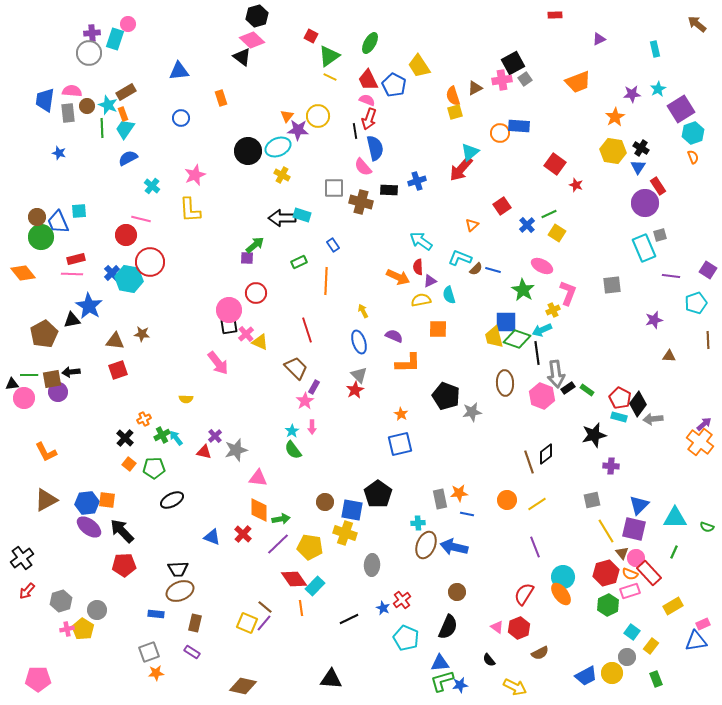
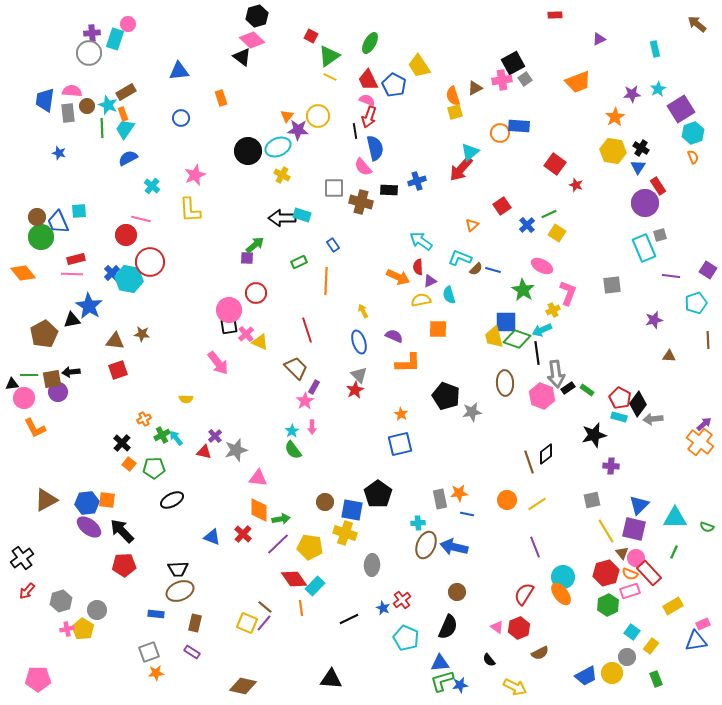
red arrow at (369, 119): moved 2 px up
black cross at (125, 438): moved 3 px left, 5 px down
orange L-shape at (46, 452): moved 11 px left, 24 px up
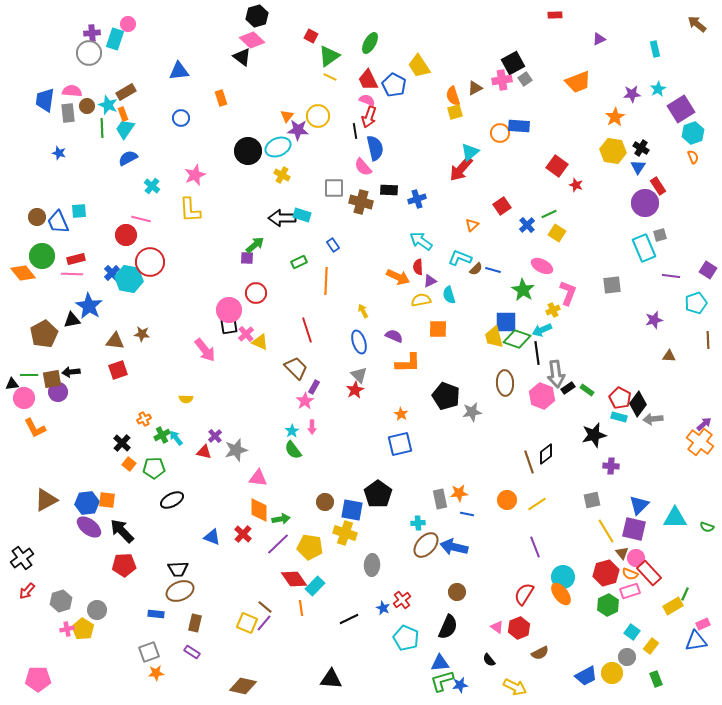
red square at (555, 164): moved 2 px right, 2 px down
blue cross at (417, 181): moved 18 px down
green circle at (41, 237): moved 1 px right, 19 px down
pink arrow at (218, 363): moved 13 px left, 13 px up
brown ellipse at (426, 545): rotated 20 degrees clockwise
green line at (674, 552): moved 11 px right, 42 px down
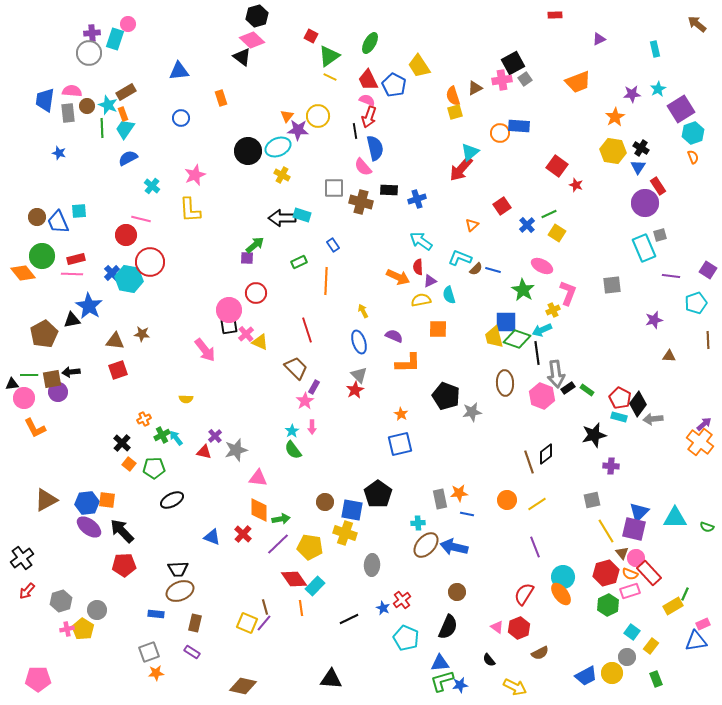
blue triangle at (639, 505): moved 7 px down
brown line at (265, 607): rotated 35 degrees clockwise
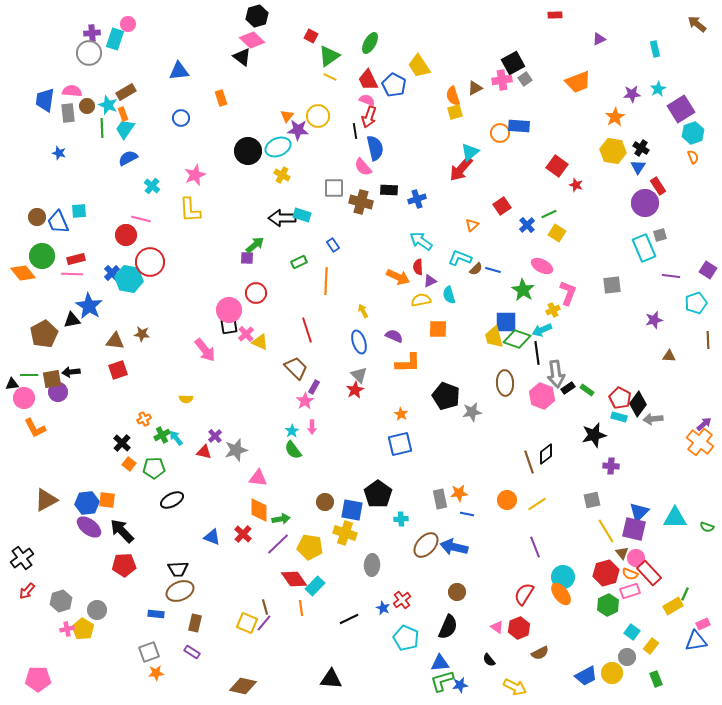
cyan cross at (418, 523): moved 17 px left, 4 px up
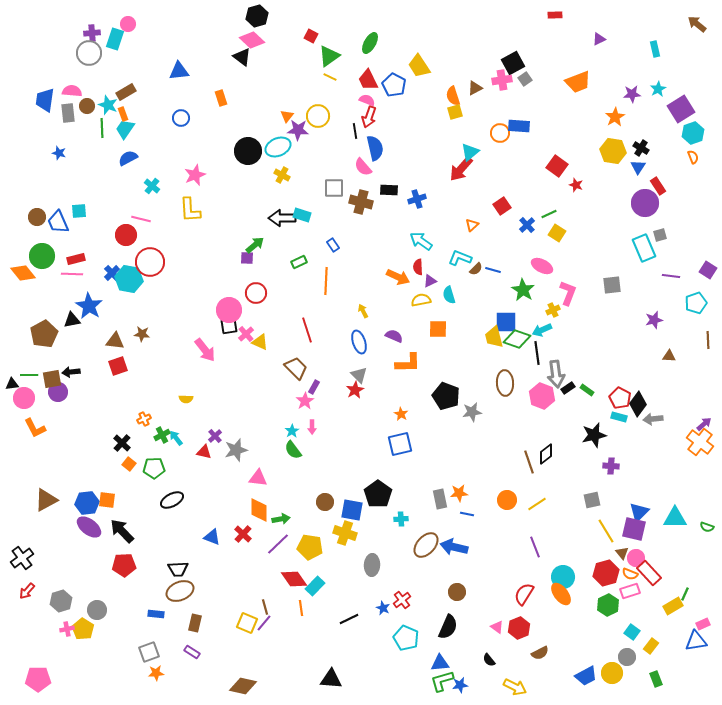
red square at (118, 370): moved 4 px up
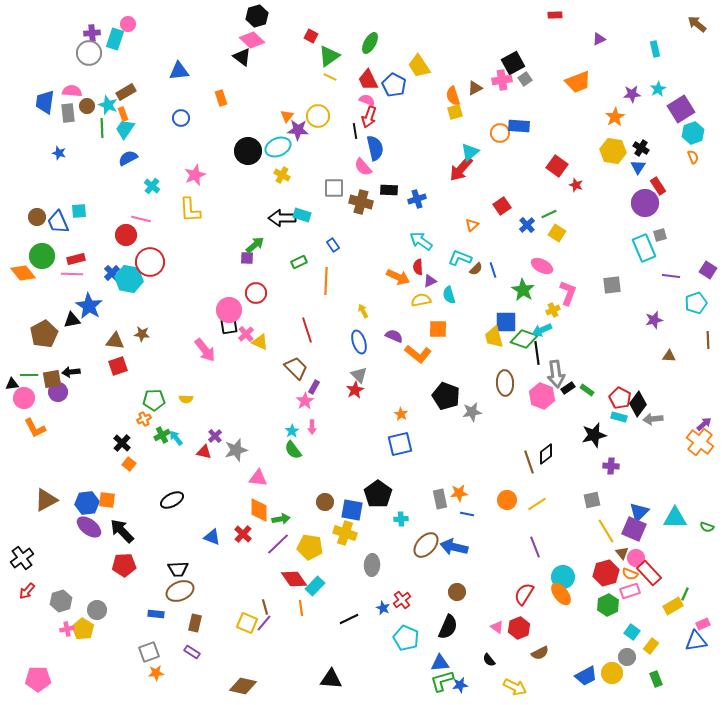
blue trapezoid at (45, 100): moved 2 px down
blue line at (493, 270): rotated 56 degrees clockwise
green diamond at (517, 339): moved 7 px right
orange L-shape at (408, 363): moved 10 px right, 9 px up; rotated 40 degrees clockwise
green pentagon at (154, 468): moved 68 px up
purple square at (634, 529): rotated 10 degrees clockwise
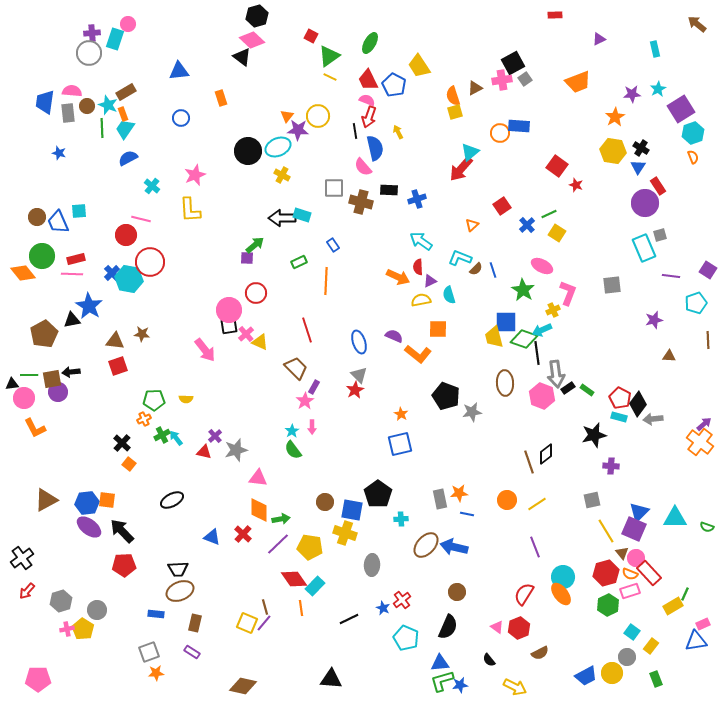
yellow arrow at (363, 311): moved 35 px right, 179 px up
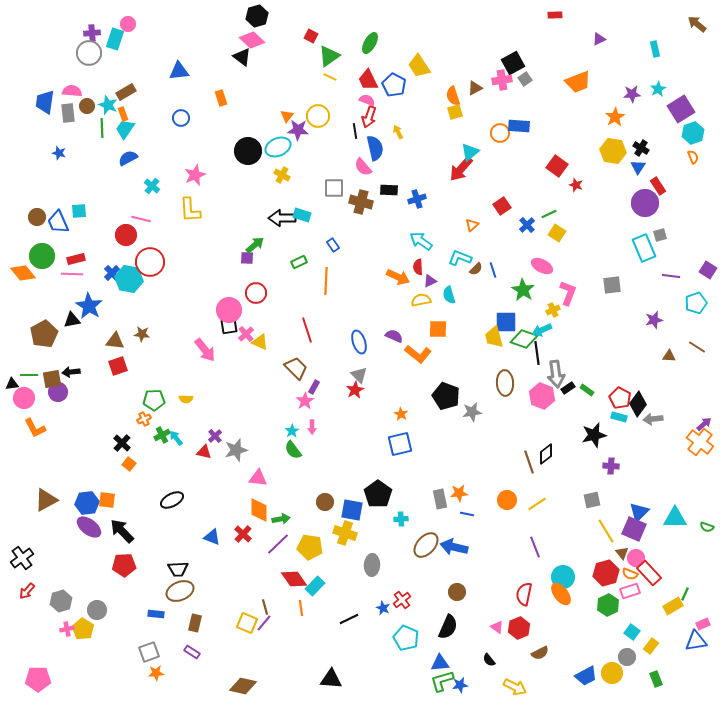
brown line at (708, 340): moved 11 px left, 7 px down; rotated 54 degrees counterclockwise
red semicircle at (524, 594): rotated 20 degrees counterclockwise
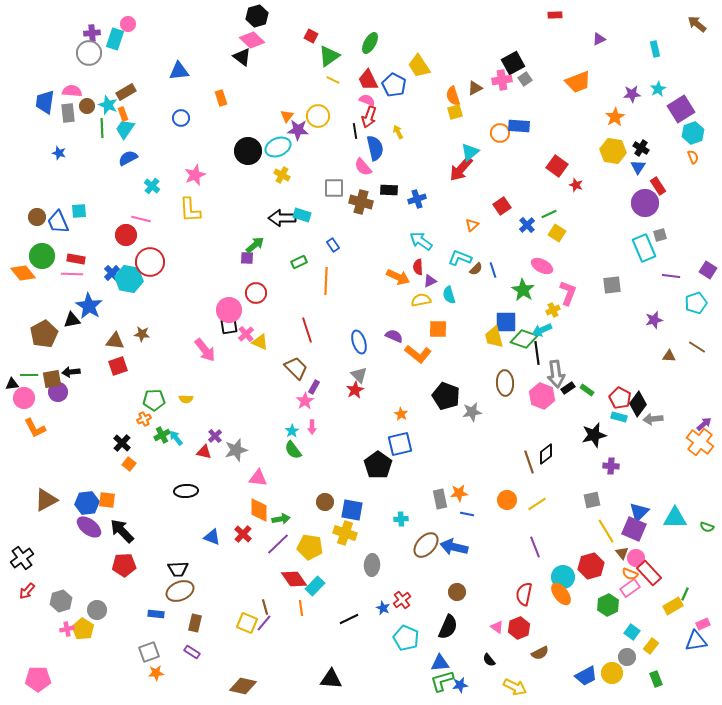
yellow line at (330, 77): moved 3 px right, 3 px down
red rectangle at (76, 259): rotated 24 degrees clockwise
black pentagon at (378, 494): moved 29 px up
black ellipse at (172, 500): moved 14 px right, 9 px up; rotated 25 degrees clockwise
red hexagon at (606, 573): moved 15 px left, 7 px up
pink rectangle at (630, 591): moved 3 px up; rotated 18 degrees counterclockwise
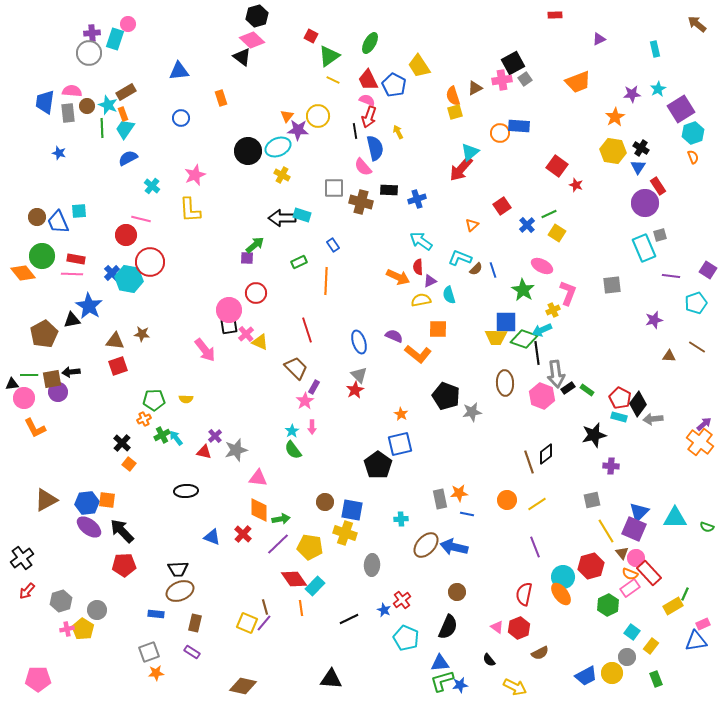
yellow trapezoid at (494, 337): moved 2 px right; rotated 75 degrees counterclockwise
blue star at (383, 608): moved 1 px right, 2 px down
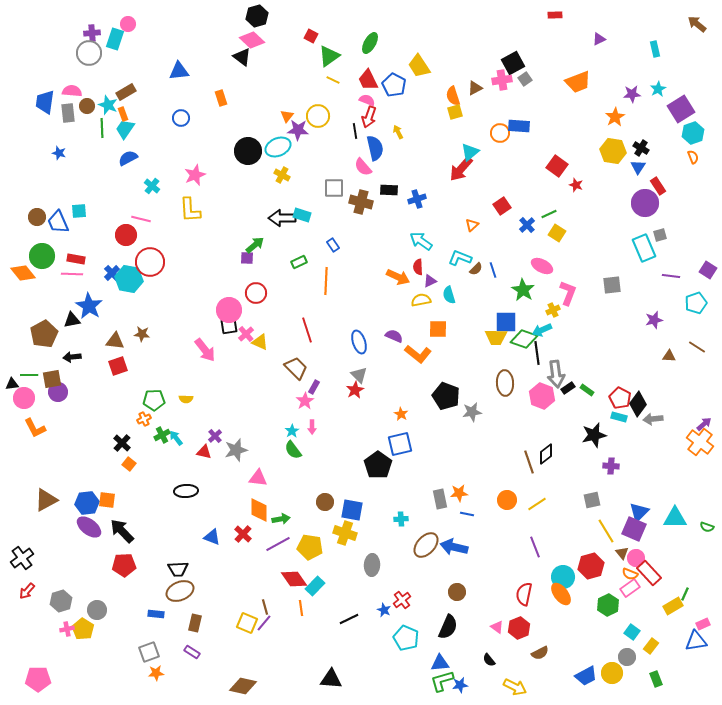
black arrow at (71, 372): moved 1 px right, 15 px up
purple line at (278, 544): rotated 15 degrees clockwise
